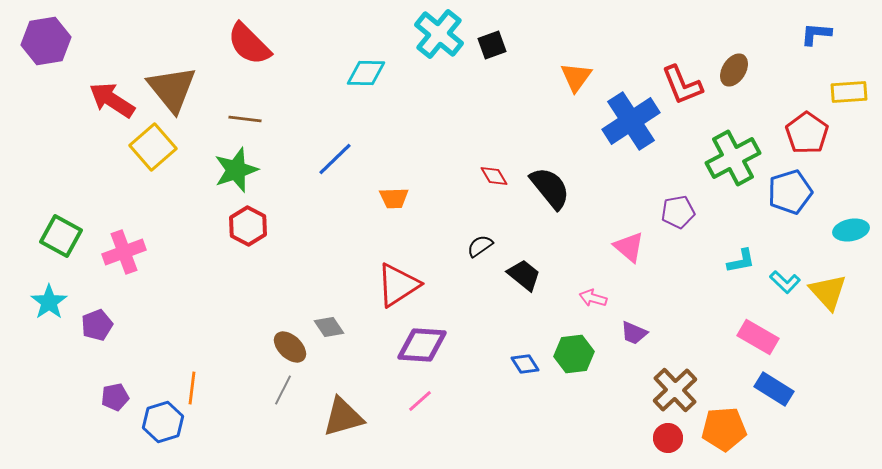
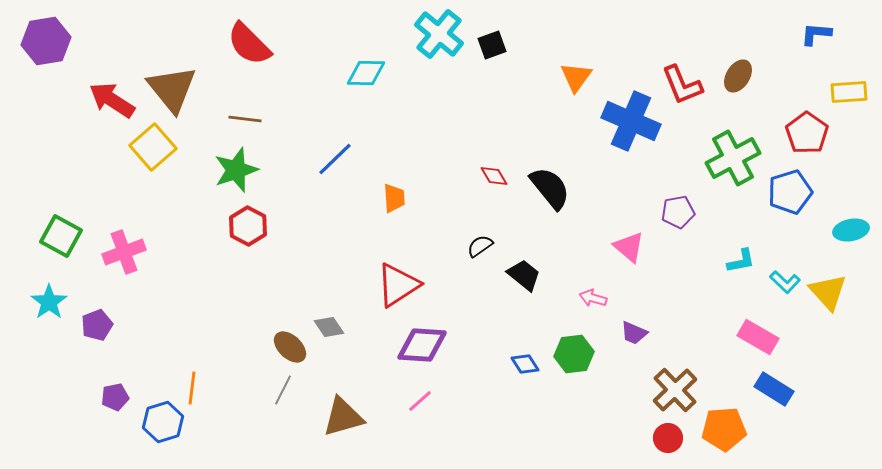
brown ellipse at (734, 70): moved 4 px right, 6 px down
blue cross at (631, 121): rotated 34 degrees counterclockwise
orange trapezoid at (394, 198): rotated 92 degrees counterclockwise
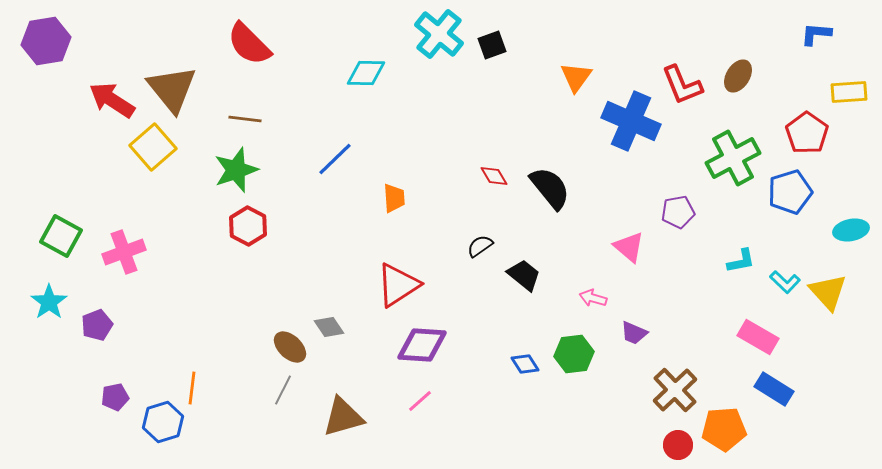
red circle at (668, 438): moved 10 px right, 7 px down
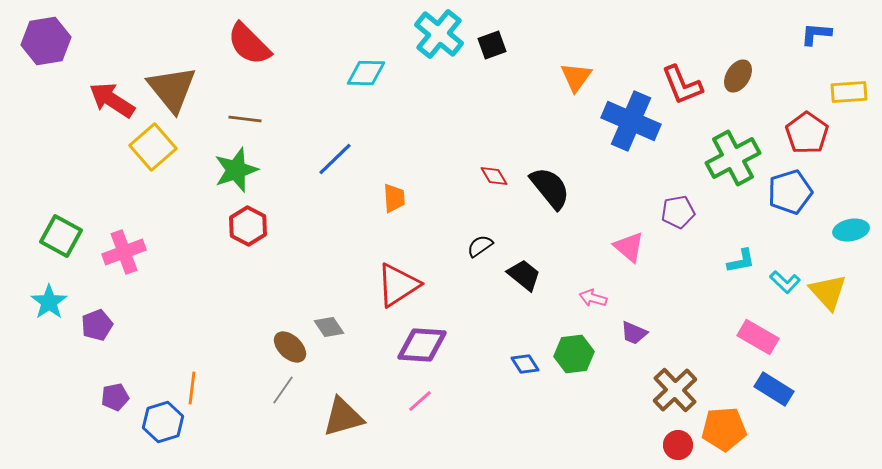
gray line at (283, 390): rotated 8 degrees clockwise
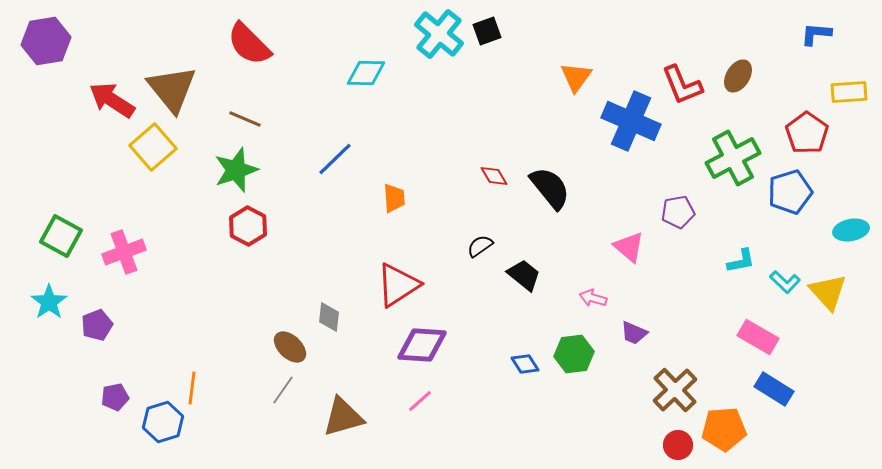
black square at (492, 45): moved 5 px left, 14 px up
brown line at (245, 119): rotated 16 degrees clockwise
gray diamond at (329, 327): moved 10 px up; rotated 40 degrees clockwise
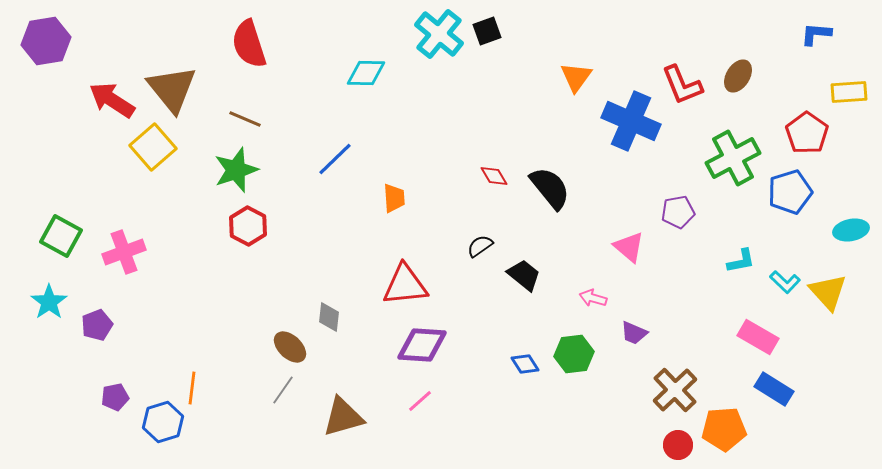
red semicircle at (249, 44): rotated 27 degrees clockwise
red triangle at (398, 285): moved 7 px right; rotated 27 degrees clockwise
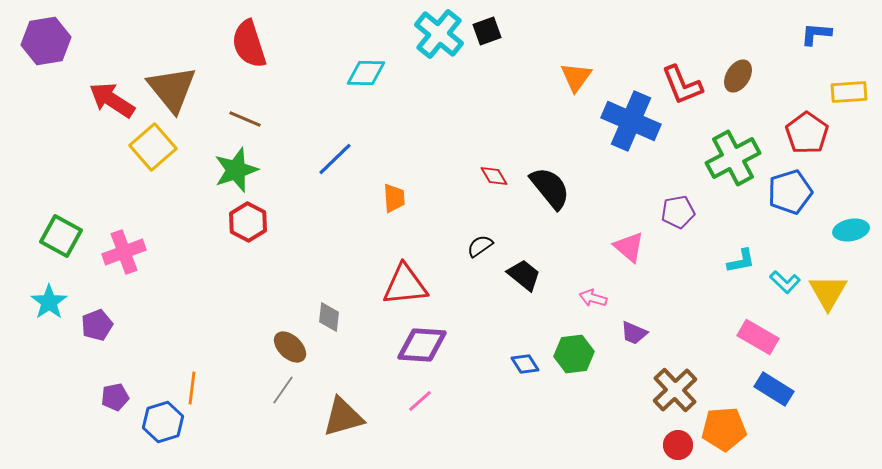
red hexagon at (248, 226): moved 4 px up
yellow triangle at (828, 292): rotated 12 degrees clockwise
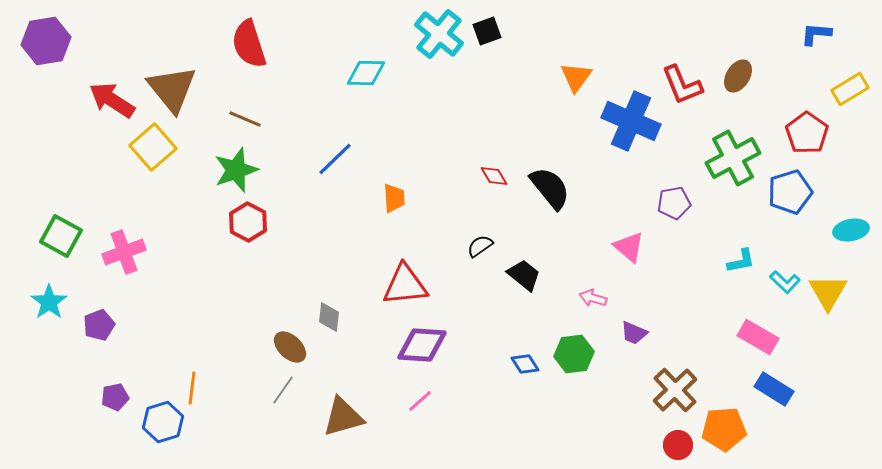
yellow rectangle at (849, 92): moved 1 px right, 3 px up; rotated 27 degrees counterclockwise
purple pentagon at (678, 212): moved 4 px left, 9 px up
purple pentagon at (97, 325): moved 2 px right
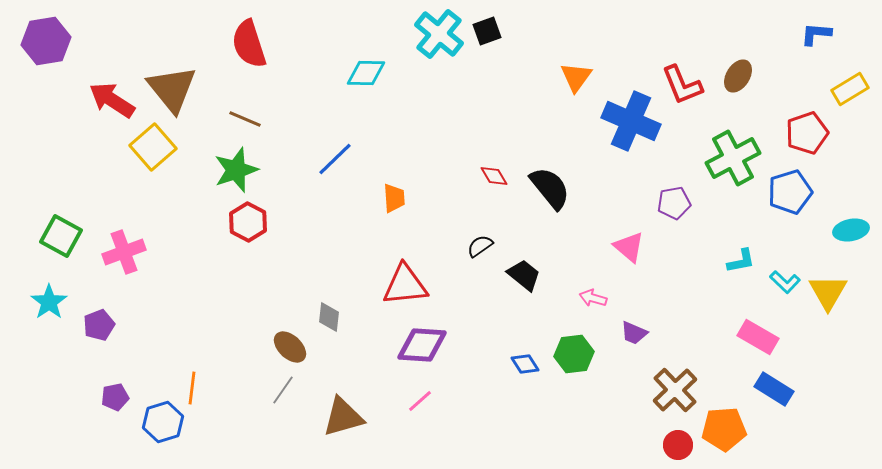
red pentagon at (807, 133): rotated 18 degrees clockwise
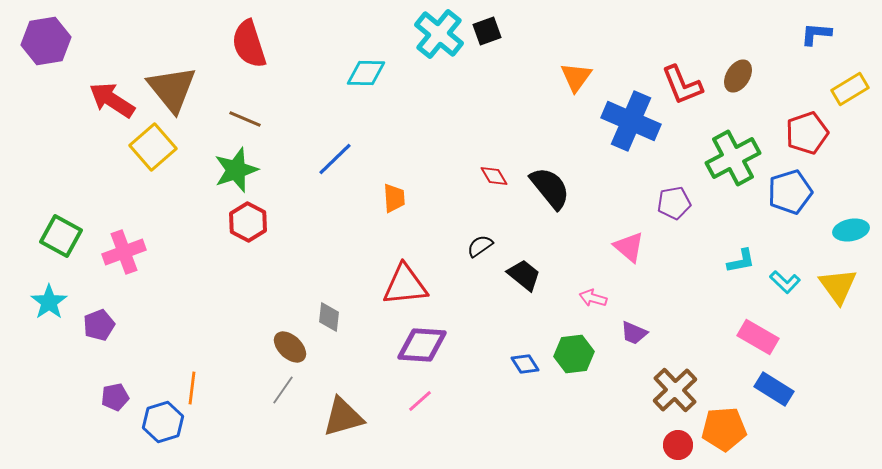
yellow triangle at (828, 292): moved 10 px right, 6 px up; rotated 6 degrees counterclockwise
